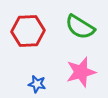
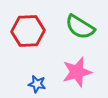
pink star: moved 4 px left
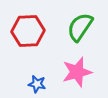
green semicircle: rotated 92 degrees clockwise
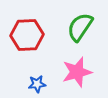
red hexagon: moved 1 px left, 4 px down
blue star: rotated 18 degrees counterclockwise
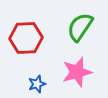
red hexagon: moved 1 px left, 3 px down
blue star: rotated 12 degrees counterclockwise
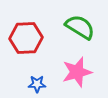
green semicircle: rotated 88 degrees clockwise
blue star: rotated 18 degrees clockwise
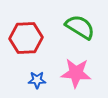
pink star: moved 1 px left, 1 px down; rotated 20 degrees clockwise
blue star: moved 4 px up
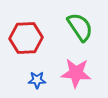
green semicircle: rotated 24 degrees clockwise
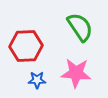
red hexagon: moved 8 px down
